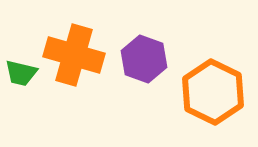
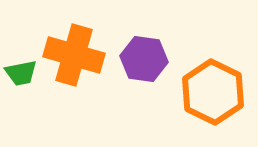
purple hexagon: rotated 12 degrees counterclockwise
green trapezoid: rotated 24 degrees counterclockwise
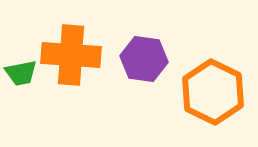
orange cross: moved 3 px left; rotated 12 degrees counterclockwise
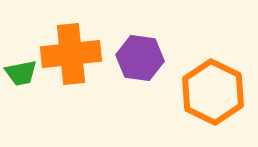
orange cross: moved 1 px up; rotated 10 degrees counterclockwise
purple hexagon: moved 4 px left, 1 px up
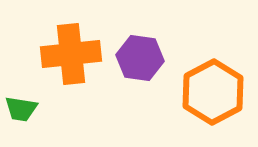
green trapezoid: moved 36 px down; rotated 20 degrees clockwise
orange hexagon: rotated 6 degrees clockwise
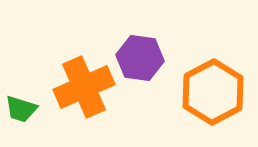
orange cross: moved 13 px right, 33 px down; rotated 18 degrees counterclockwise
green trapezoid: rotated 8 degrees clockwise
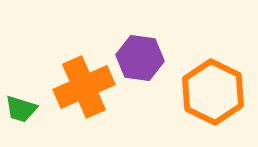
orange hexagon: rotated 6 degrees counterclockwise
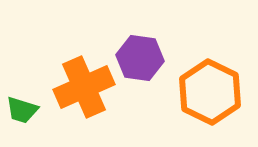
orange hexagon: moved 3 px left
green trapezoid: moved 1 px right, 1 px down
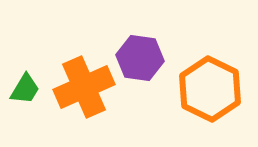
orange hexagon: moved 3 px up
green trapezoid: moved 3 px right, 21 px up; rotated 76 degrees counterclockwise
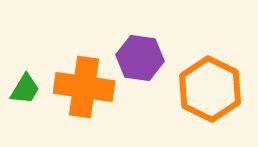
orange cross: rotated 32 degrees clockwise
